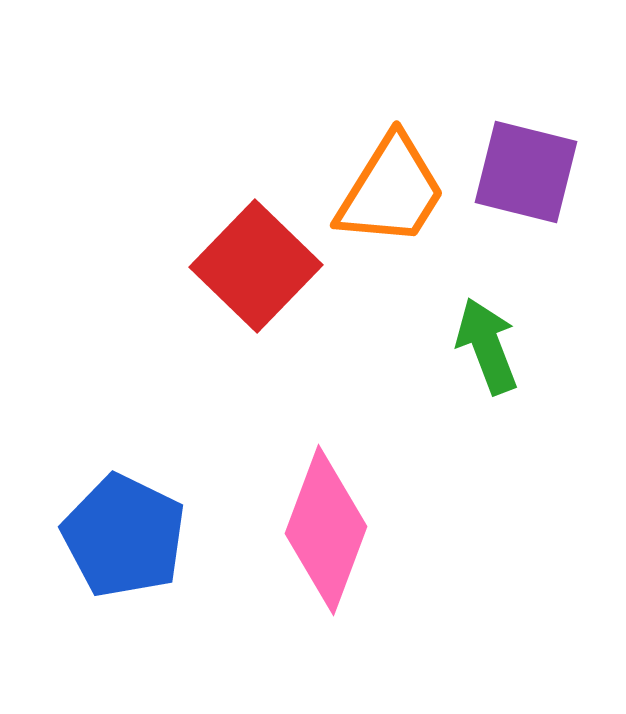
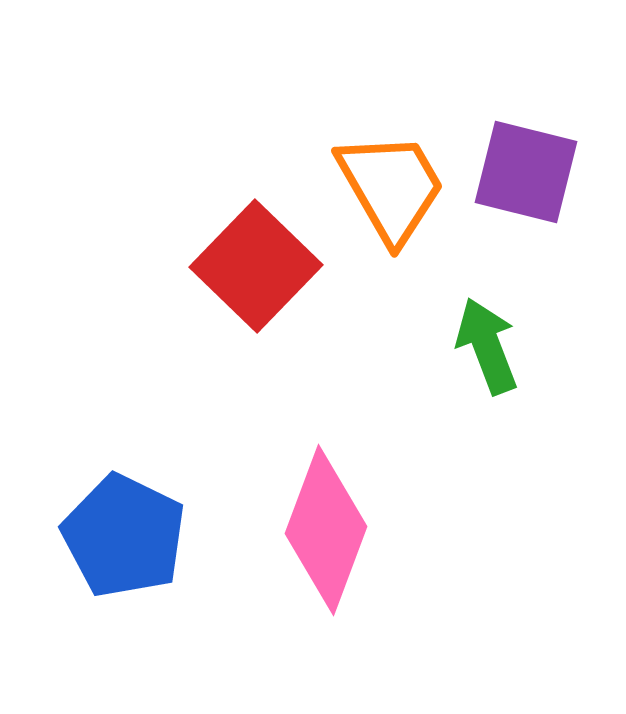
orange trapezoid: moved 4 px up; rotated 62 degrees counterclockwise
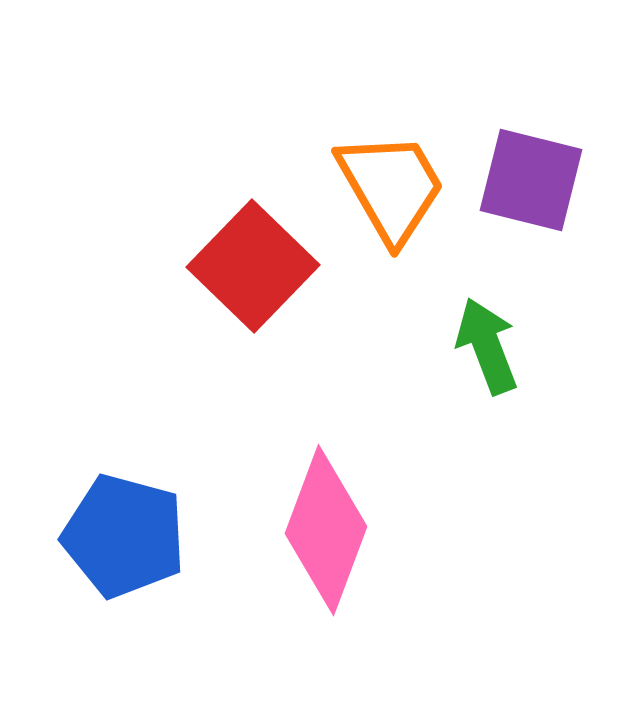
purple square: moved 5 px right, 8 px down
red square: moved 3 px left
blue pentagon: rotated 11 degrees counterclockwise
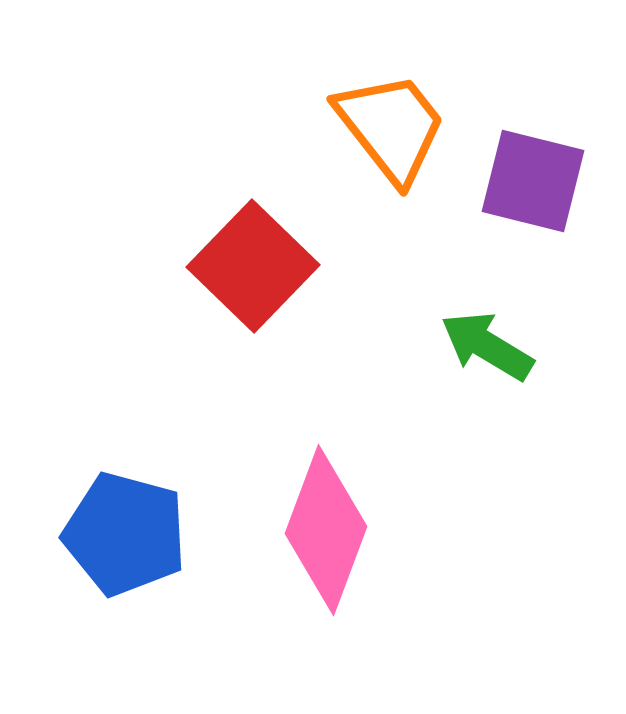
purple square: moved 2 px right, 1 px down
orange trapezoid: moved 60 px up; rotated 8 degrees counterclockwise
green arrow: rotated 38 degrees counterclockwise
blue pentagon: moved 1 px right, 2 px up
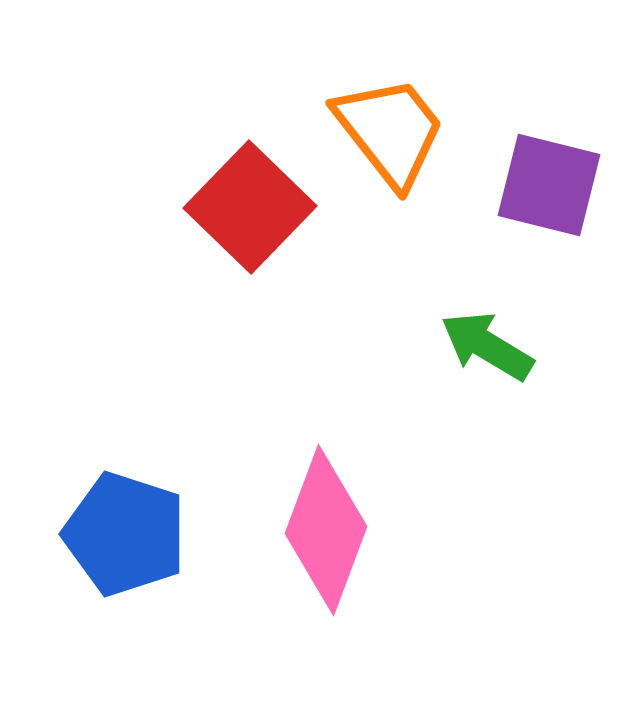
orange trapezoid: moved 1 px left, 4 px down
purple square: moved 16 px right, 4 px down
red square: moved 3 px left, 59 px up
blue pentagon: rotated 3 degrees clockwise
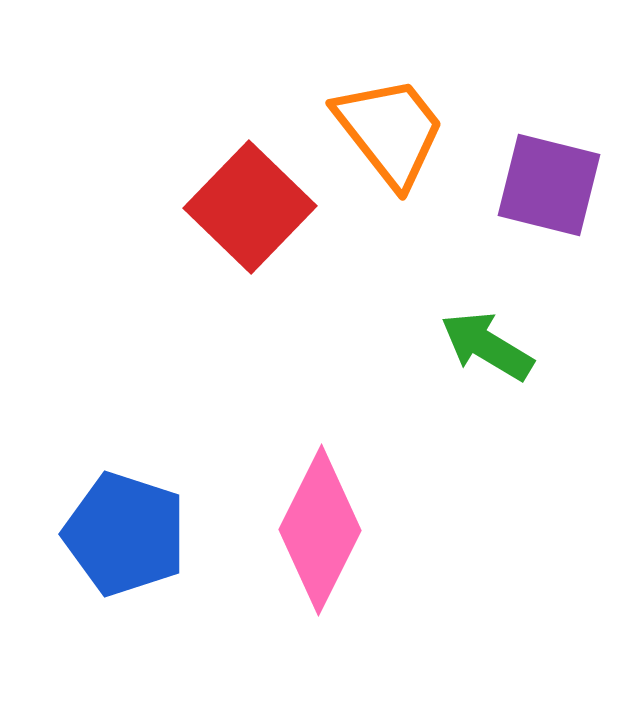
pink diamond: moved 6 px left; rotated 6 degrees clockwise
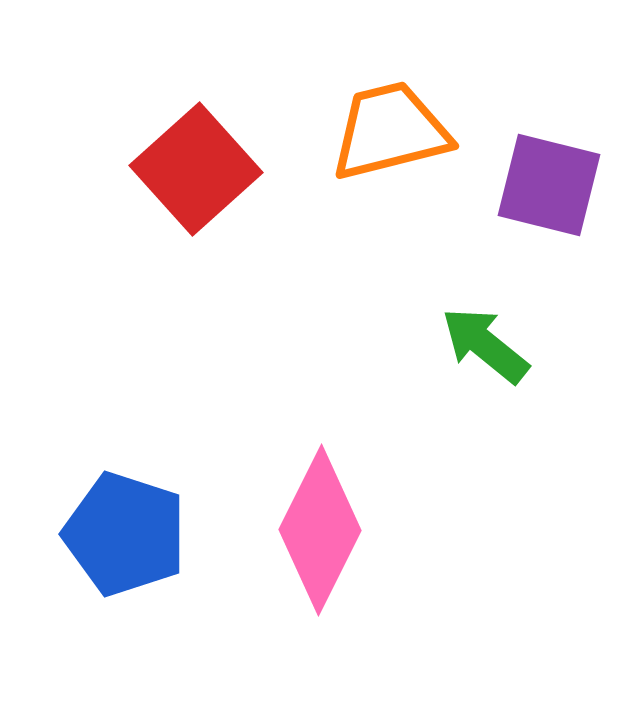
orange trapezoid: rotated 66 degrees counterclockwise
red square: moved 54 px left, 38 px up; rotated 4 degrees clockwise
green arrow: moved 2 px left, 1 px up; rotated 8 degrees clockwise
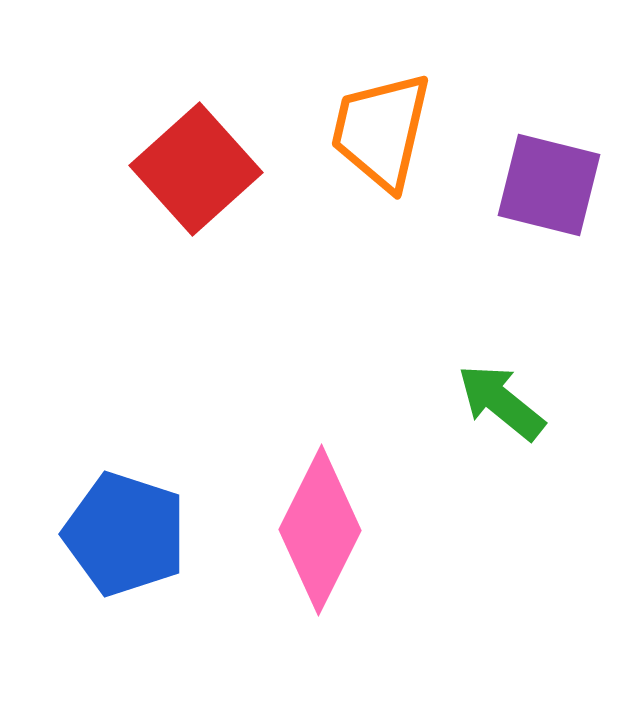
orange trapezoid: moved 9 px left; rotated 63 degrees counterclockwise
green arrow: moved 16 px right, 57 px down
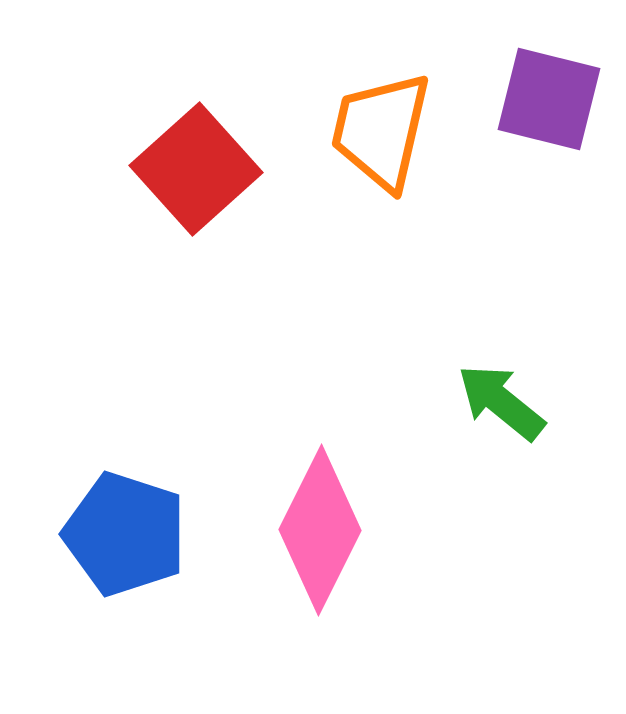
purple square: moved 86 px up
